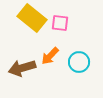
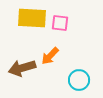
yellow rectangle: rotated 36 degrees counterclockwise
cyan circle: moved 18 px down
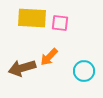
orange arrow: moved 1 px left, 1 px down
cyan circle: moved 5 px right, 9 px up
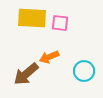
orange arrow: rotated 24 degrees clockwise
brown arrow: moved 4 px right, 6 px down; rotated 24 degrees counterclockwise
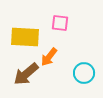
yellow rectangle: moved 7 px left, 19 px down
orange arrow: rotated 30 degrees counterclockwise
cyan circle: moved 2 px down
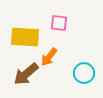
pink square: moved 1 px left
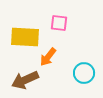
orange arrow: moved 1 px left
brown arrow: moved 1 px left, 6 px down; rotated 16 degrees clockwise
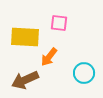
orange arrow: moved 1 px right
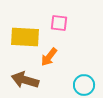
cyan circle: moved 12 px down
brown arrow: rotated 40 degrees clockwise
